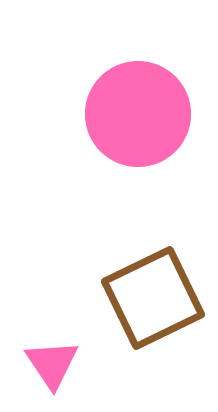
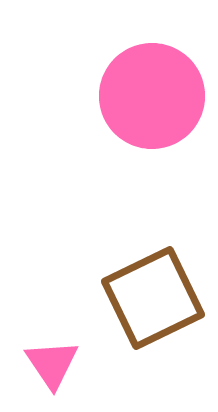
pink circle: moved 14 px right, 18 px up
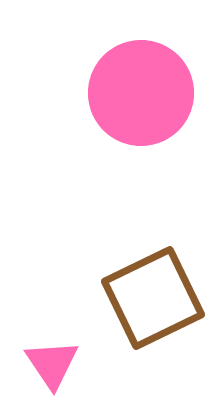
pink circle: moved 11 px left, 3 px up
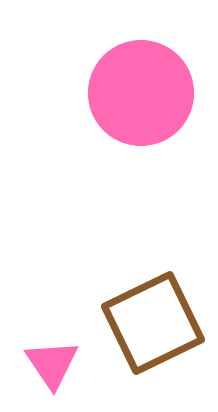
brown square: moved 25 px down
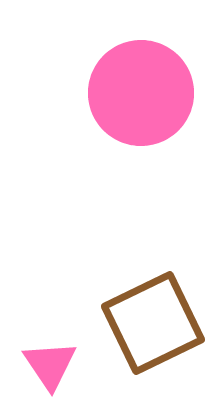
pink triangle: moved 2 px left, 1 px down
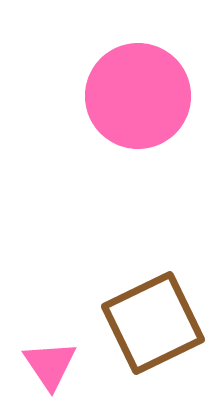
pink circle: moved 3 px left, 3 px down
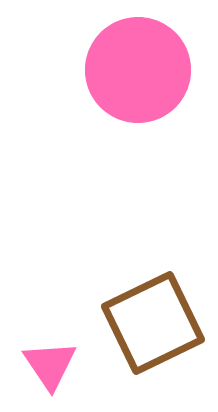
pink circle: moved 26 px up
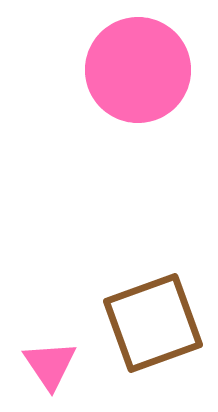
brown square: rotated 6 degrees clockwise
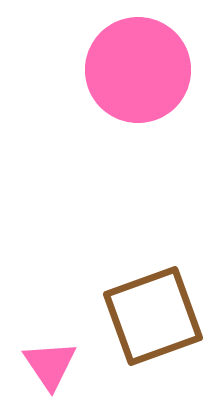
brown square: moved 7 px up
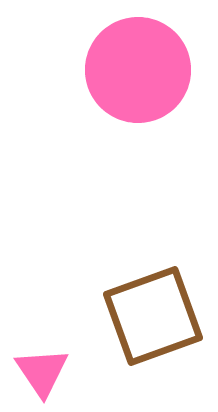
pink triangle: moved 8 px left, 7 px down
